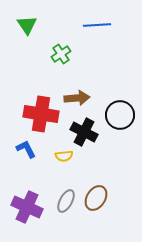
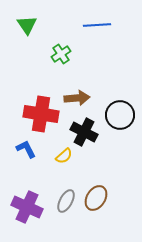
yellow semicircle: rotated 36 degrees counterclockwise
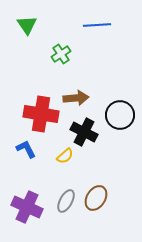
brown arrow: moved 1 px left
yellow semicircle: moved 1 px right
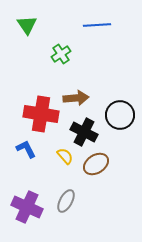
yellow semicircle: rotated 90 degrees counterclockwise
brown ellipse: moved 34 px up; rotated 25 degrees clockwise
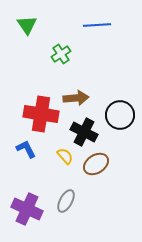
purple cross: moved 2 px down
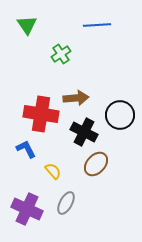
yellow semicircle: moved 12 px left, 15 px down
brown ellipse: rotated 15 degrees counterclockwise
gray ellipse: moved 2 px down
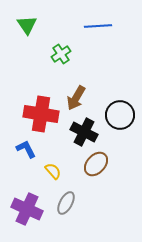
blue line: moved 1 px right, 1 px down
brown arrow: rotated 125 degrees clockwise
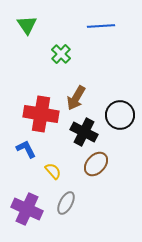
blue line: moved 3 px right
green cross: rotated 12 degrees counterclockwise
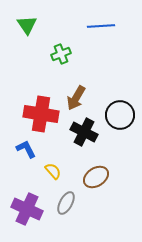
green cross: rotated 24 degrees clockwise
brown ellipse: moved 13 px down; rotated 15 degrees clockwise
